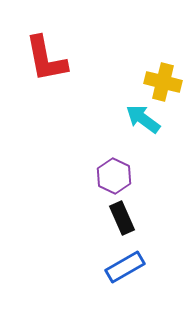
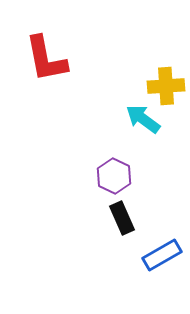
yellow cross: moved 3 px right, 4 px down; rotated 18 degrees counterclockwise
blue rectangle: moved 37 px right, 12 px up
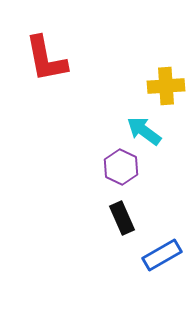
cyan arrow: moved 1 px right, 12 px down
purple hexagon: moved 7 px right, 9 px up
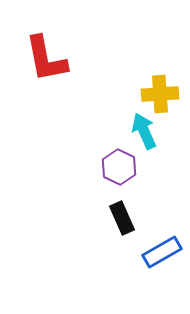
yellow cross: moved 6 px left, 8 px down
cyan arrow: rotated 30 degrees clockwise
purple hexagon: moved 2 px left
blue rectangle: moved 3 px up
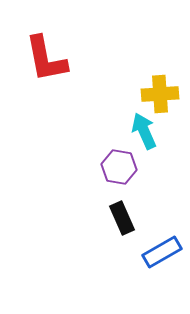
purple hexagon: rotated 16 degrees counterclockwise
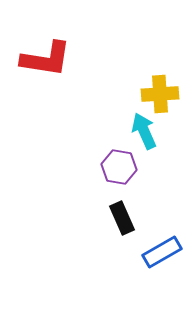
red L-shape: rotated 70 degrees counterclockwise
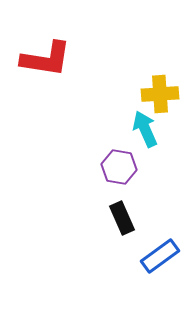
cyan arrow: moved 1 px right, 2 px up
blue rectangle: moved 2 px left, 4 px down; rotated 6 degrees counterclockwise
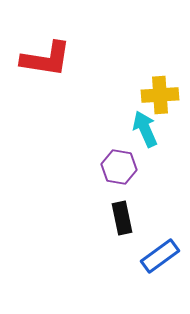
yellow cross: moved 1 px down
black rectangle: rotated 12 degrees clockwise
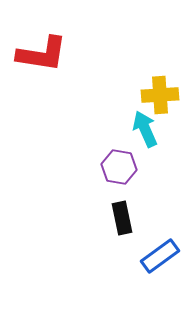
red L-shape: moved 4 px left, 5 px up
